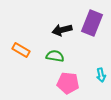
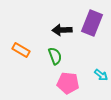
black arrow: rotated 12 degrees clockwise
green semicircle: rotated 60 degrees clockwise
cyan arrow: rotated 40 degrees counterclockwise
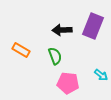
purple rectangle: moved 1 px right, 3 px down
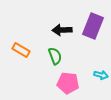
cyan arrow: rotated 24 degrees counterclockwise
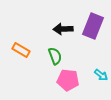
black arrow: moved 1 px right, 1 px up
cyan arrow: rotated 24 degrees clockwise
pink pentagon: moved 3 px up
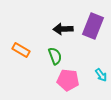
cyan arrow: rotated 16 degrees clockwise
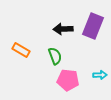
cyan arrow: moved 1 px left; rotated 56 degrees counterclockwise
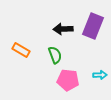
green semicircle: moved 1 px up
